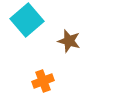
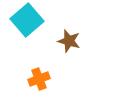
orange cross: moved 4 px left, 2 px up
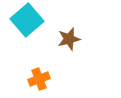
brown star: moved 2 px up; rotated 30 degrees counterclockwise
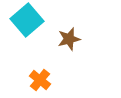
orange cross: moved 1 px right, 1 px down; rotated 30 degrees counterclockwise
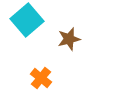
orange cross: moved 1 px right, 2 px up
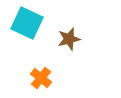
cyan square: moved 3 px down; rotated 24 degrees counterclockwise
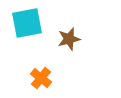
cyan square: rotated 36 degrees counterclockwise
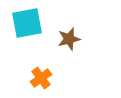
orange cross: rotated 15 degrees clockwise
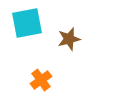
orange cross: moved 2 px down
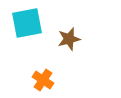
orange cross: moved 2 px right; rotated 20 degrees counterclockwise
